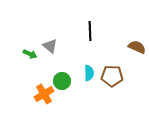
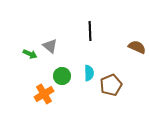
brown pentagon: moved 1 px left, 9 px down; rotated 25 degrees counterclockwise
green circle: moved 5 px up
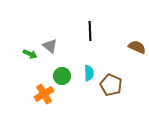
brown pentagon: rotated 25 degrees counterclockwise
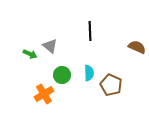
green circle: moved 1 px up
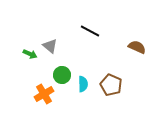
black line: rotated 60 degrees counterclockwise
cyan semicircle: moved 6 px left, 11 px down
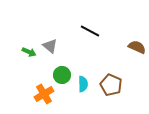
green arrow: moved 1 px left, 2 px up
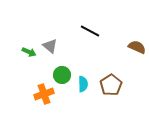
brown pentagon: rotated 15 degrees clockwise
orange cross: rotated 12 degrees clockwise
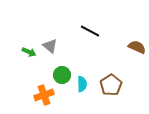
cyan semicircle: moved 1 px left
orange cross: moved 1 px down
